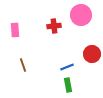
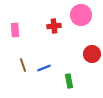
blue line: moved 23 px left, 1 px down
green rectangle: moved 1 px right, 4 px up
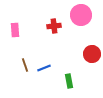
brown line: moved 2 px right
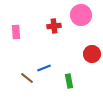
pink rectangle: moved 1 px right, 2 px down
brown line: moved 2 px right, 13 px down; rotated 32 degrees counterclockwise
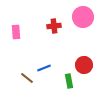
pink circle: moved 2 px right, 2 px down
red circle: moved 8 px left, 11 px down
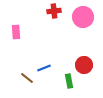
red cross: moved 15 px up
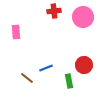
blue line: moved 2 px right
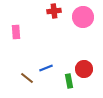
red circle: moved 4 px down
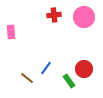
red cross: moved 4 px down
pink circle: moved 1 px right
pink rectangle: moved 5 px left
blue line: rotated 32 degrees counterclockwise
green rectangle: rotated 24 degrees counterclockwise
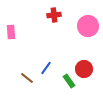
pink circle: moved 4 px right, 9 px down
